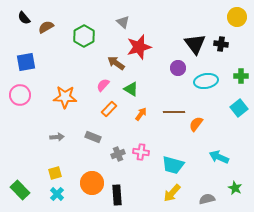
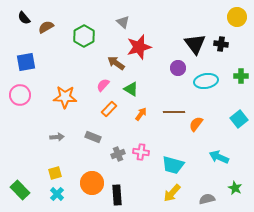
cyan square: moved 11 px down
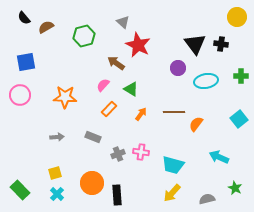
green hexagon: rotated 15 degrees clockwise
red star: moved 1 px left, 2 px up; rotated 30 degrees counterclockwise
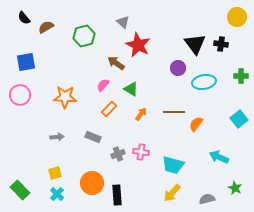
cyan ellipse: moved 2 px left, 1 px down
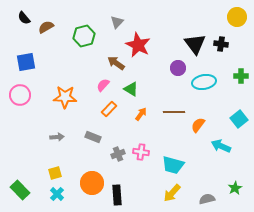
gray triangle: moved 6 px left; rotated 32 degrees clockwise
orange semicircle: moved 2 px right, 1 px down
cyan arrow: moved 2 px right, 11 px up
green star: rotated 16 degrees clockwise
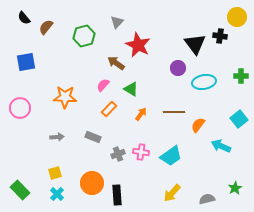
brown semicircle: rotated 21 degrees counterclockwise
black cross: moved 1 px left, 8 px up
pink circle: moved 13 px down
cyan trapezoid: moved 2 px left, 9 px up; rotated 50 degrees counterclockwise
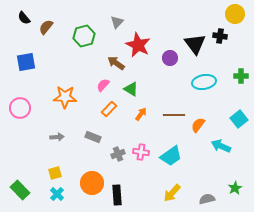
yellow circle: moved 2 px left, 3 px up
purple circle: moved 8 px left, 10 px up
brown line: moved 3 px down
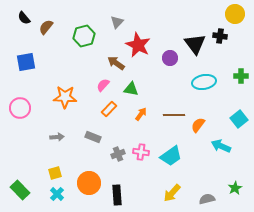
green triangle: rotated 21 degrees counterclockwise
orange circle: moved 3 px left
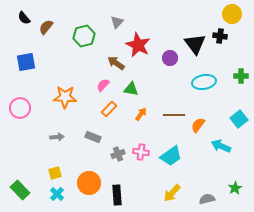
yellow circle: moved 3 px left
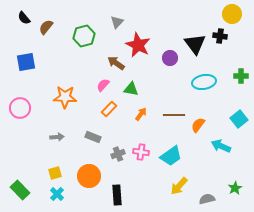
orange circle: moved 7 px up
yellow arrow: moved 7 px right, 7 px up
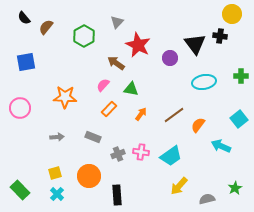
green hexagon: rotated 15 degrees counterclockwise
brown line: rotated 35 degrees counterclockwise
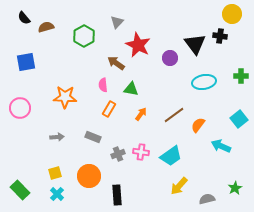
brown semicircle: rotated 35 degrees clockwise
pink semicircle: rotated 48 degrees counterclockwise
orange rectangle: rotated 14 degrees counterclockwise
